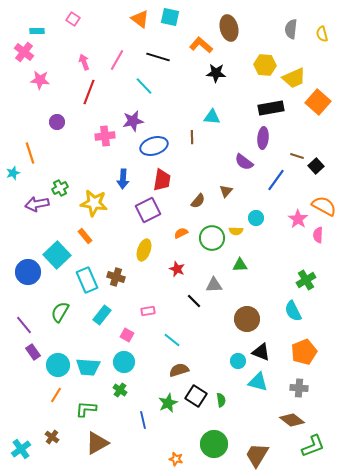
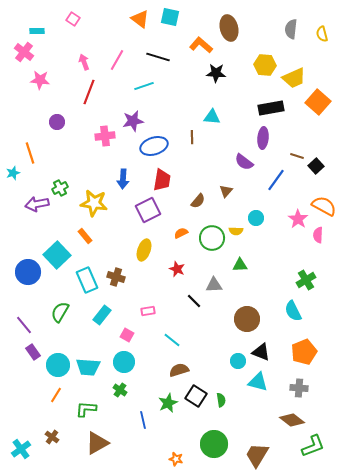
cyan line at (144, 86): rotated 66 degrees counterclockwise
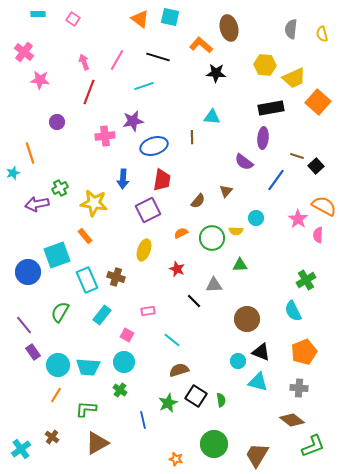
cyan rectangle at (37, 31): moved 1 px right, 17 px up
cyan square at (57, 255): rotated 24 degrees clockwise
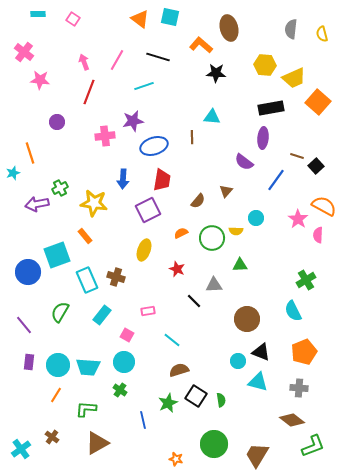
purple rectangle at (33, 352): moved 4 px left, 10 px down; rotated 42 degrees clockwise
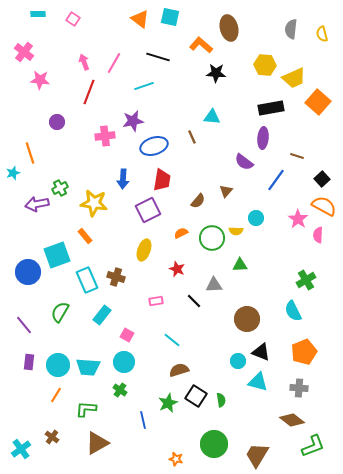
pink line at (117, 60): moved 3 px left, 3 px down
brown line at (192, 137): rotated 24 degrees counterclockwise
black square at (316, 166): moved 6 px right, 13 px down
pink rectangle at (148, 311): moved 8 px right, 10 px up
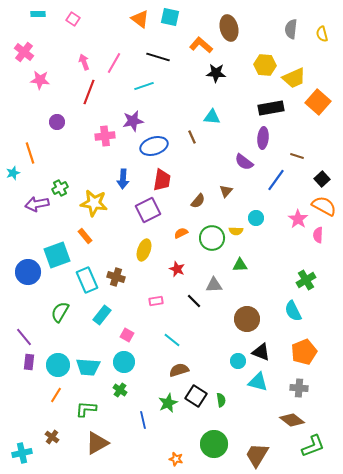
purple line at (24, 325): moved 12 px down
cyan cross at (21, 449): moved 1 px right, 4 px down; rotated 24 degrees clockwise
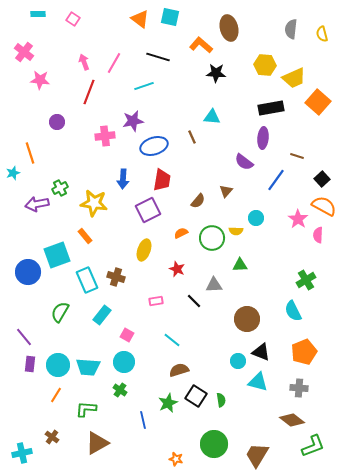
purple rectangle at (29, 362): moved 1 px right, 2 px down
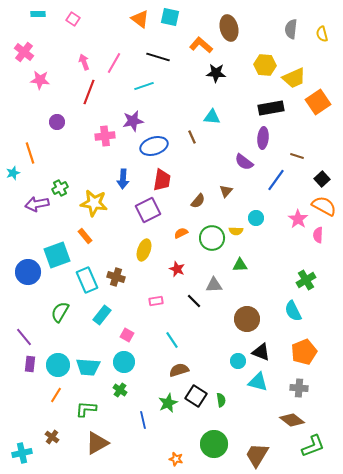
orange square at (318, 102): rotated 15 degrees clockwise
cyan line at (172, 340): rotated 18 degrees clockwise
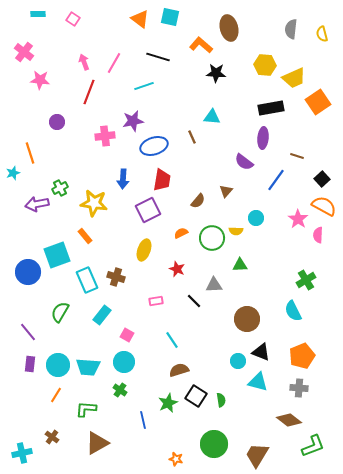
purple line at (24, 337): moved 4 px right, 5 px up
orange pentagon at (304, 352): moved 2 px left, 4 px down
brown diamond at (292, 420): moved 3 px left
